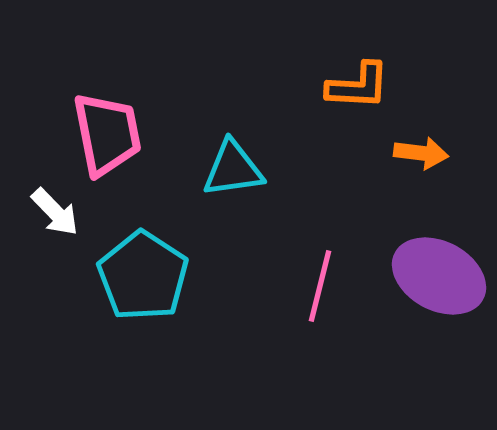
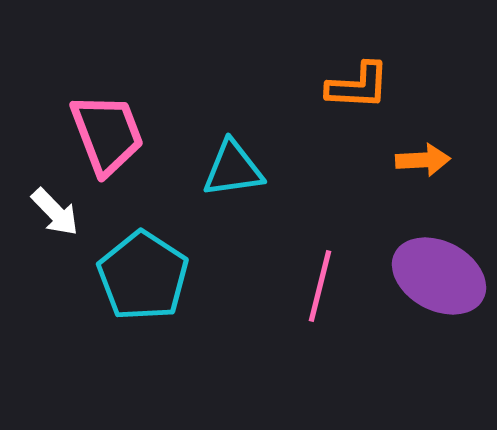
pink trapezoid: rotated 10 degrees counterclockwise
orange arrow: moved 2 px right, 7 px down; rotated 10 degrees counterclockwise
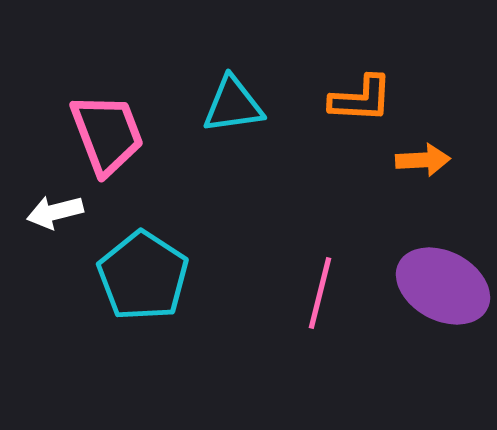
orange L-shape: moved 3 px right, 13 px down
cyan triangle: moved 64 px up
white arrow: rotated 120 degrees clockwise
purple ellipse: moved 4 px right, 10 px down
pink line: moved 7 px down
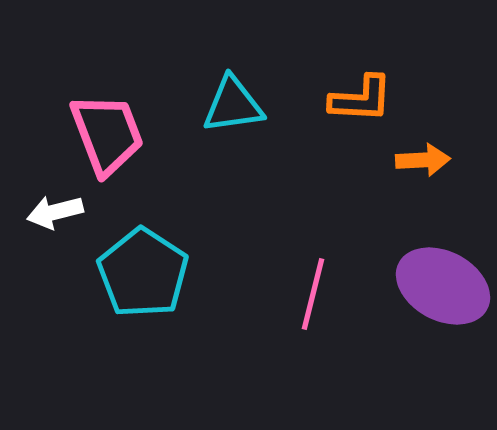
cyan pentagon: moved 3 px up
pink line: moved 7 px left, 1 px down
